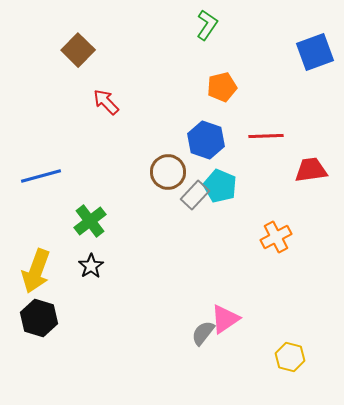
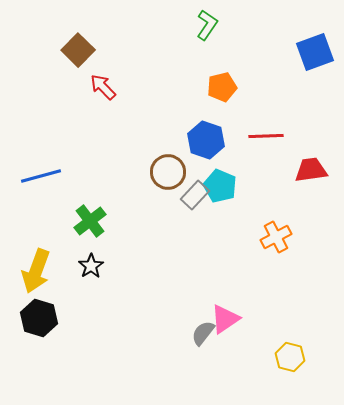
red arrow: moved 3 px left, 15 px up
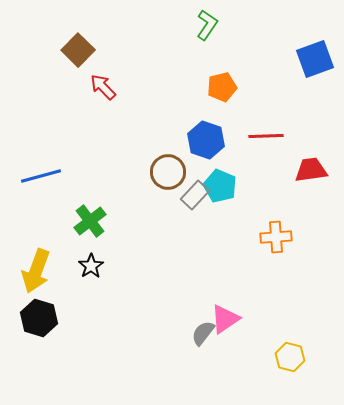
blue square: moved 7 px down
orange cross: rotated 24 degrees clockwise
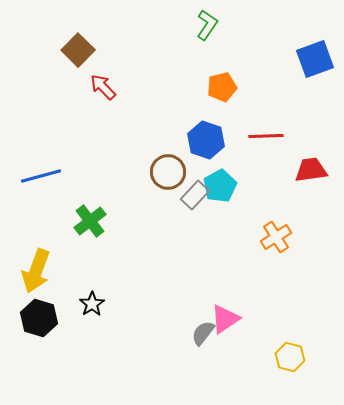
cyan pentagon: rotated 20 degrees clockwise
orange cross: rotated 28 degrees counterclockwise
black star: moved 1 px right, 38 px down
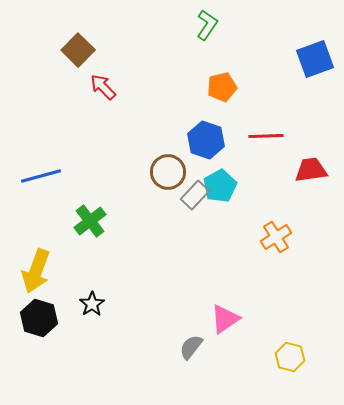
gray semicircle: moved 12 px left, 14 px down
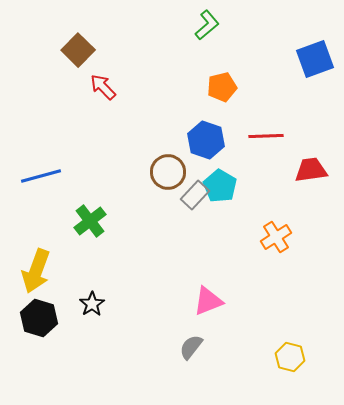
green L-shape: rotated 16 degrees clockwise
cyan pentagon: rotated 12 degrees counterclockwise
pink triangle: moved 17 px left, 18 px up; rotated 12 degrees clockwise
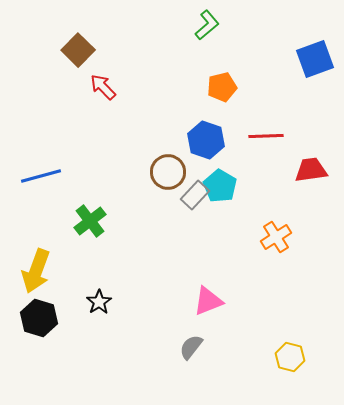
black star: moved 7 px right, 2 px up
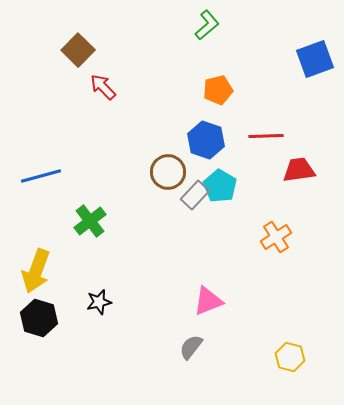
orange pentagon: moved 4 px left, 3 px down
red trapezoid: moved 12 px left
black star: rotated 20 degrees clockwise
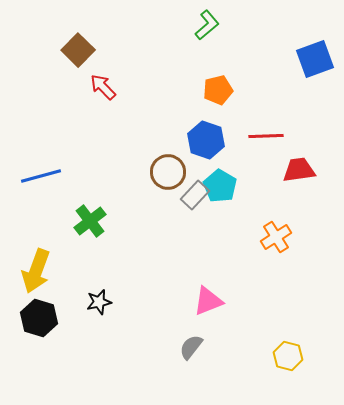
yellow hexagon: moved 2 px left, 1 px up
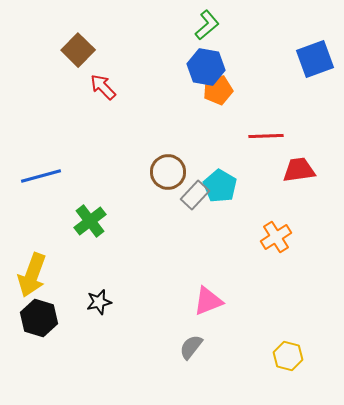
blue hexagon: moved 73 px up; rotated 9 degrees counterclockwise
yellow arrow: moved 4 px left, 4 px down
